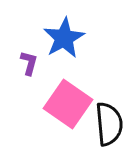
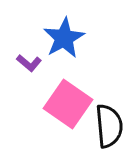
purple L-shape: rotated 115 degrees clockwise
black semicircle: moved 2 px down
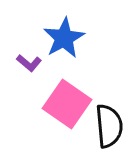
pink square: moved 1 px left
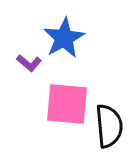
pink square: rotated 30 degrees counterclockwise
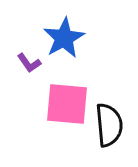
purple L-shape: rotated 15 degrees clockwise
black semicircle: moved 1 px up
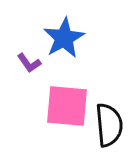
pink square: moved 2 px down
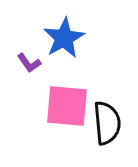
black semicircle: moved 2 px left, 2 px up
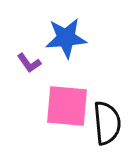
blue star: moved 2 px right; rotated 24 degrees clockwise
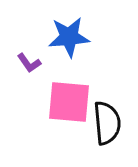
blue star: moved 3 px right, 1 px up
pink square: moved 2 px right, 4 px up
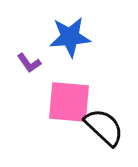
blue star: moved 1 px right
black semicircle: moved 3 px left, 4 px down; rotated 42 degrees counterclockwise
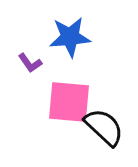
purple L-shape: moved 1 px right
